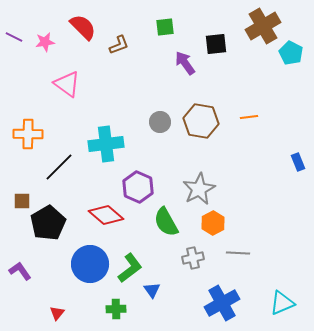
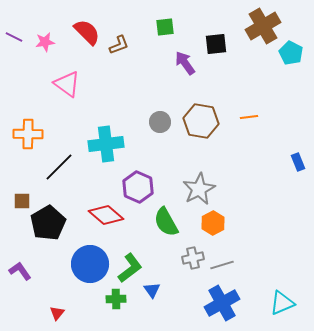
red semicircle: moved 4 px right, 5 px down
gray line: moved 16 px left, 12 px down; rotated 20 degrees counterclockwise
green cross: moved 10 px up
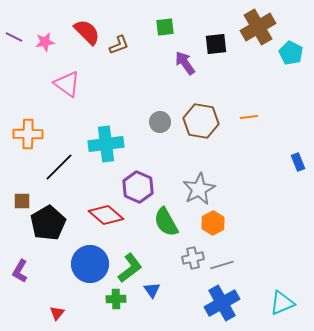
brown cross: moved 5 px left, 1 px down
purple L-shape: rotated 115 degrees counterclockwise
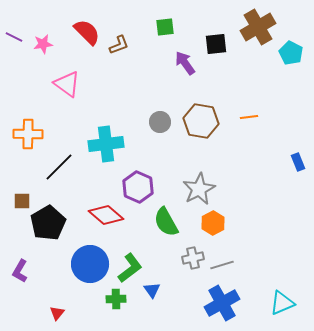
pink star: moved 2 px left, 2 px down
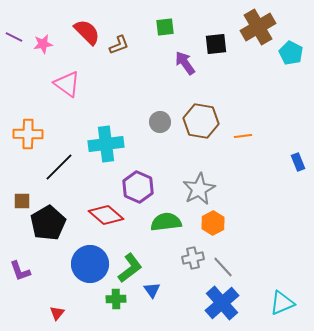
orange line: moved 6 px left, 19 px down
green semicircle: rotated 112 degrees clockwise
gray line: moved 1 px right, 2 px down; rotated 65 degrees clockwise
purple L-shape: rotated 50 degrees counterclockwise
blue cross: rotated 12 degrees counterclockwise
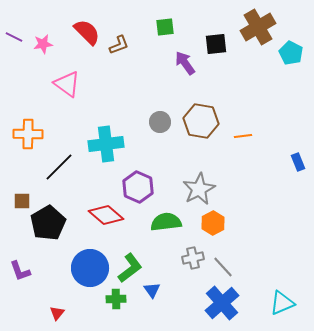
blue circle: moved 4 px down
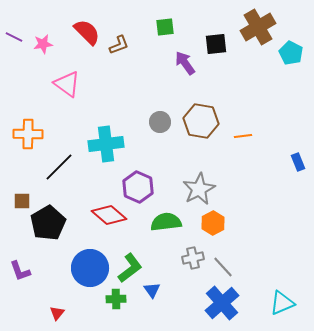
red diamond: moved 3 px right
